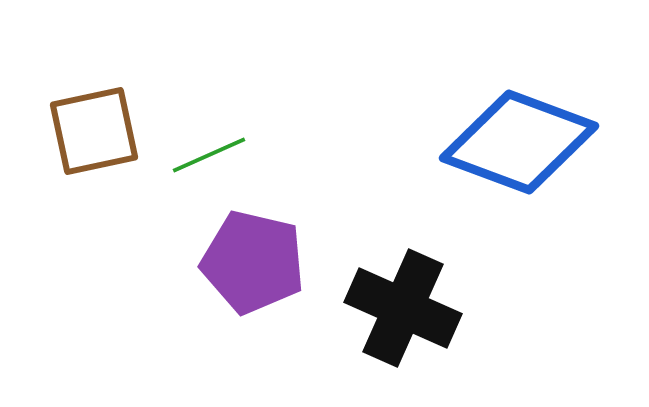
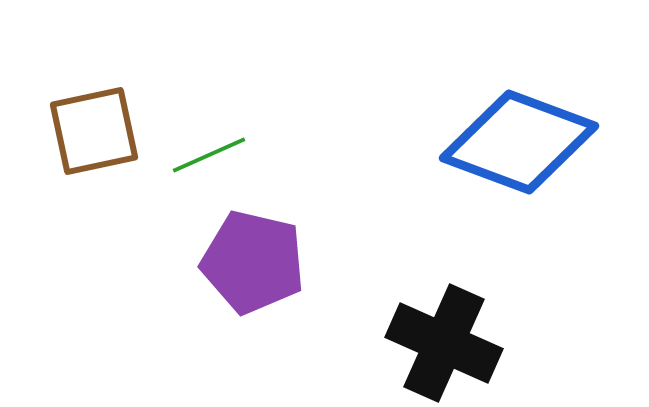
black cross: moved 41 px right, 35 px down
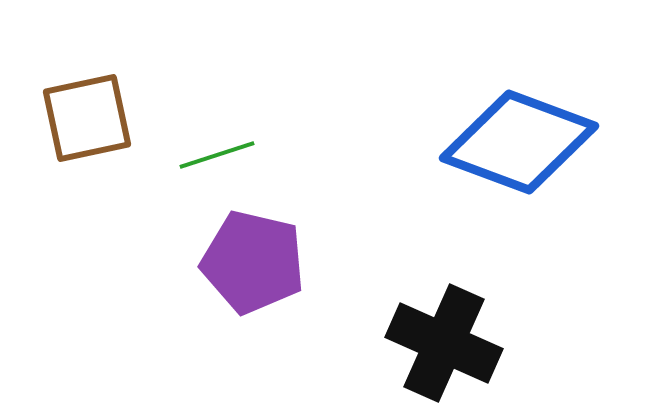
brown square: moved 7 px left, 13 px up
green line: moved 8 px right; rotated 6 degrees clockwise
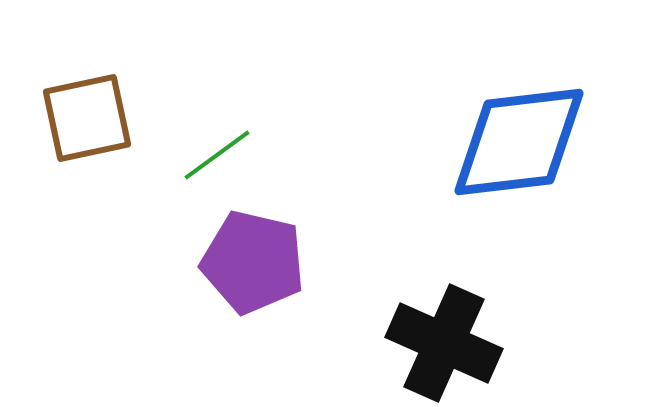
blue diamond: rotated 27 degrees counterclockwise
green line: rotated 18 degrees counterclockwise
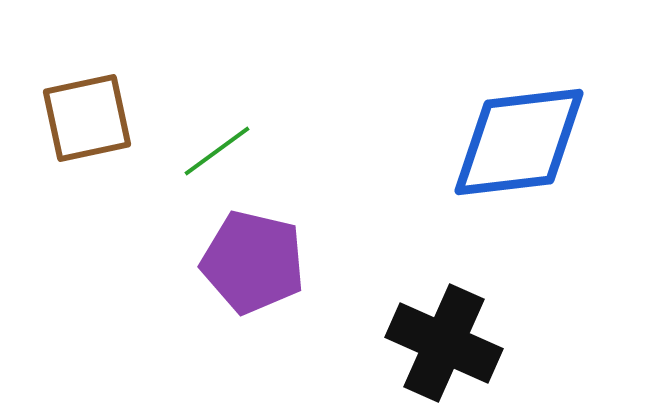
green line: moved 4 px up
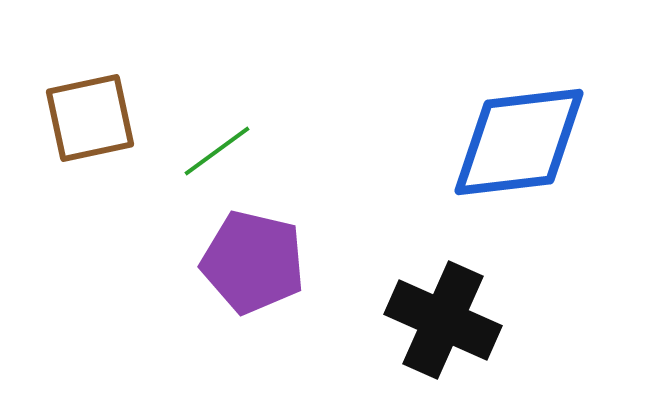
brown square: moved 3 px right
black cross: moved 1 px left, 23 px up
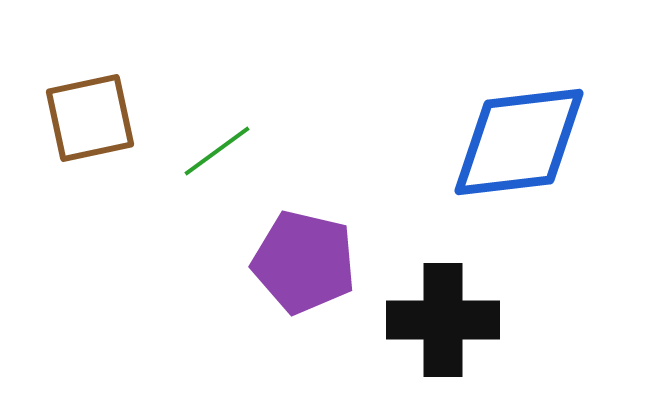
purple pentagon: moved 51 px right
black cross: rotated 24 degrees counterclockwise
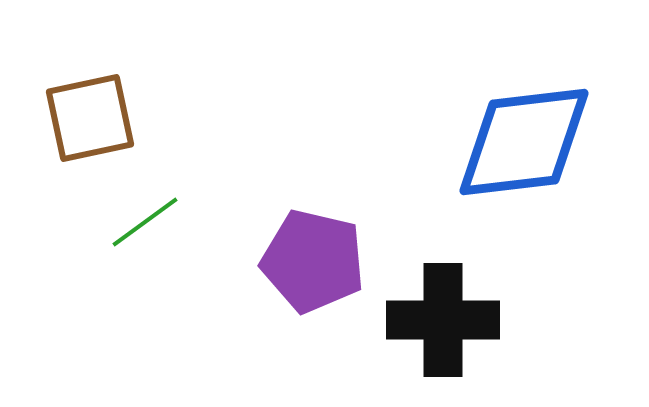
blue diamond: moved 5 px right
green line: moved 72 px left, 71 px down
purple pentagon: moved 9 px right, 1 px up
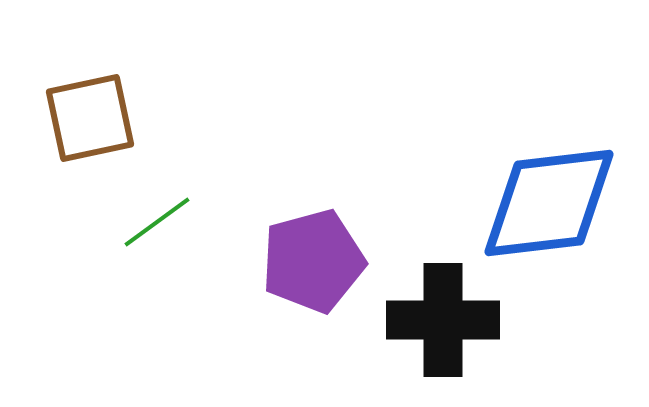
blue diamond: moved 25 px right, 61 px down
green line: moved 12 px right
purple pentagon: rotated 28 degrees counterclockwise
